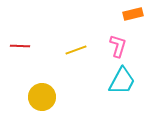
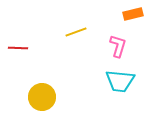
red line: moved 2 px left, 2 px down
yellow line: moved 18 px up
cyan trapezoid: moved 2 px left; rotated 68 degrees clockwise
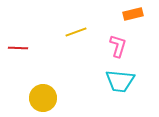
yellow circle: moved 1 px right, 1 px down
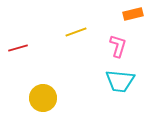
red line: rotated 18 degrees counterclockwise
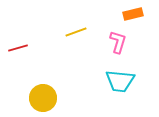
pink L-shape: moved 4 px up
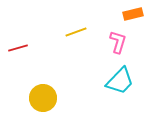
cyan trapezoid: rotated 52 degrees counterclockwise
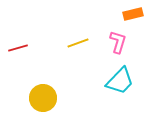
yellow line: moved 2 px right, 11 px down
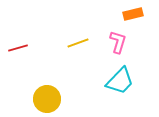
yellow circle: moved 4 px right, 1 px down
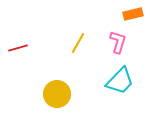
yellow line: rotated 40 degrees counterclockwise
yellow circle: moved 10 px right, 5 px up
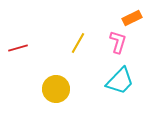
orange rectangle: moved 1 px left, 4 px down; rotated 12 degrees counterclockwise
yellow circle: moved 1 px left, 5 px up
